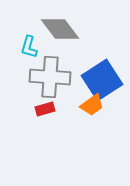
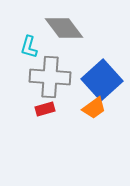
gray diamond: moved 4 px right, 1 px up
blue square: rotated 9 degrees counterclockwise
orange trapezoid: moved 2 px right, 3 px down
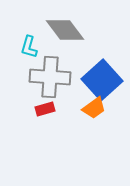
gray diamond: moved 1 px right, 2 px down
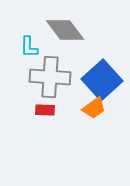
cyan L-shape: rotated 15 degrees counterclockwise
red rectangle: moved 1 px down; rotated 18 degrees clockwise
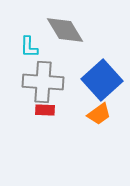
gray diamond: rotated 6 degrees clockwise
gray cross: moved 7 px left, 5 px down
orange trapezoid: moved 5 px right, 6 px down
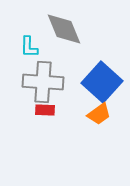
gray diamond: moved 1 px left, 1 px up; rotated 9 degrees clockwise
blue square: moved 2 px down; rotated 6 degrees counterclockwise
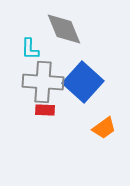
cyan L-shape: moved 1 px right, 2 px down
blue square: moved 19 px left
orange trapezoid: moved 5 px right, 14 px down
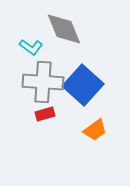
cyan L-shape: moved 1 px right, 2 px up; rotated 55 degrees counterclockwise
blue square: moved 3 px down
red rectangle: moved 4 px down; rotated 18 degrees counterclockwise
orange trapezoid: moved 9 px left, 2 px down
